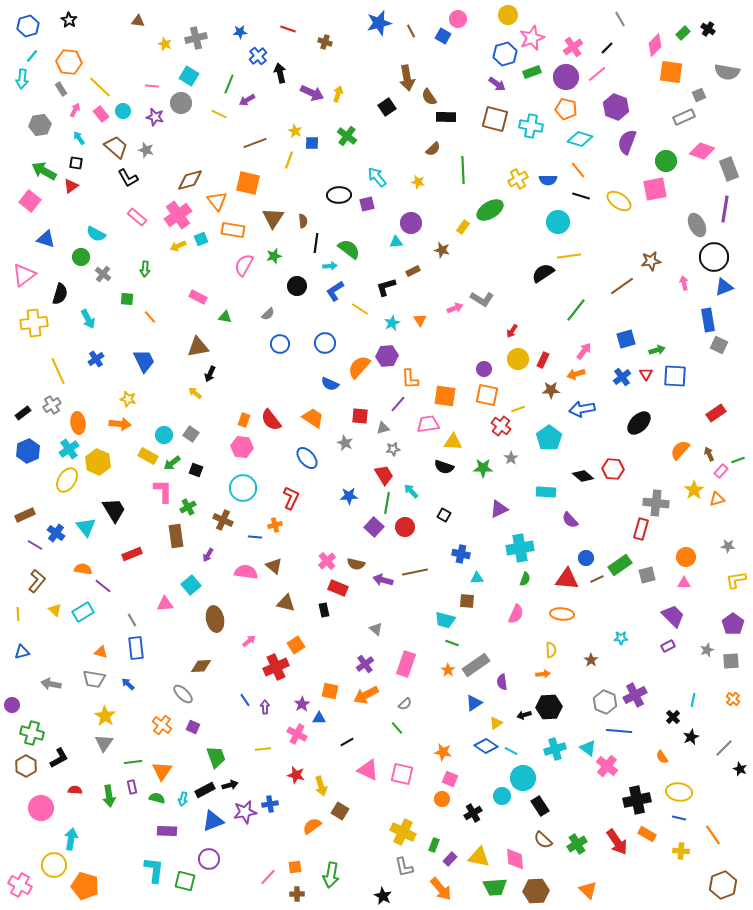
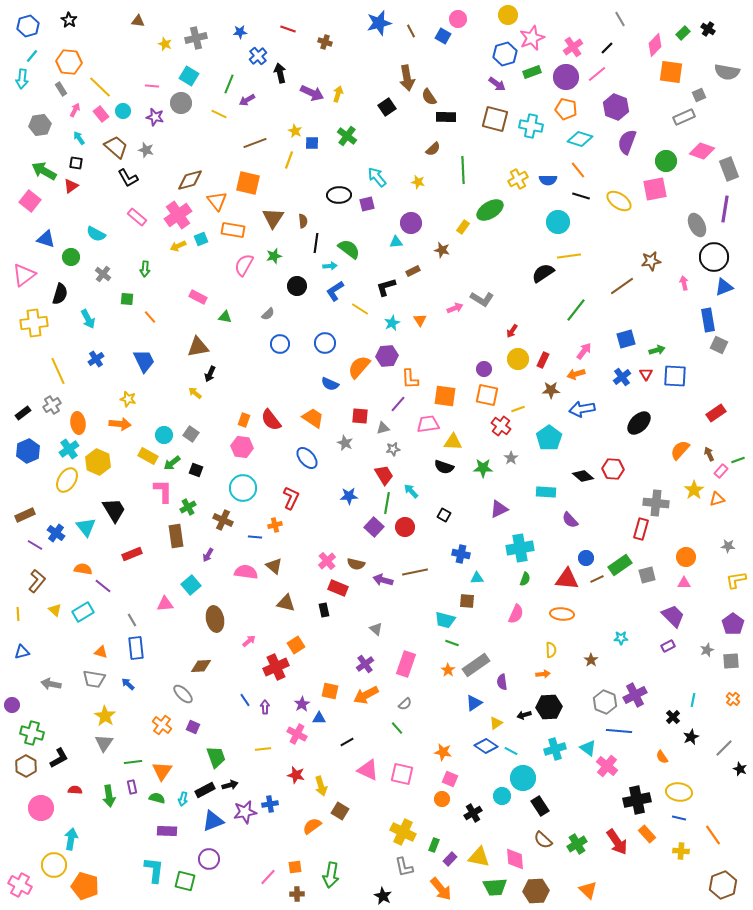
green circle at (81, 257): moved 10 px left
orange rectangle at (647, 834): rotated 18 degrees clockwise
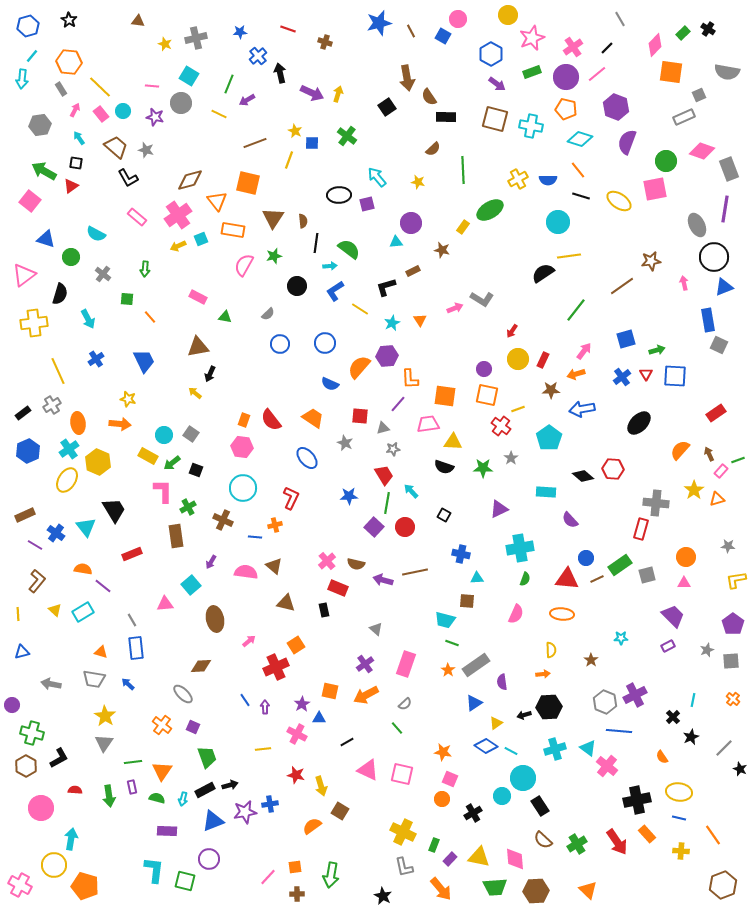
blue hexagon at (505, 54): moved 14 px left; rotated 15 degrees counterclockwise
purple arrow at (208, 555): moved 3 px right, 7 px down
green trapezoid at (216, 757): moved 9 px left
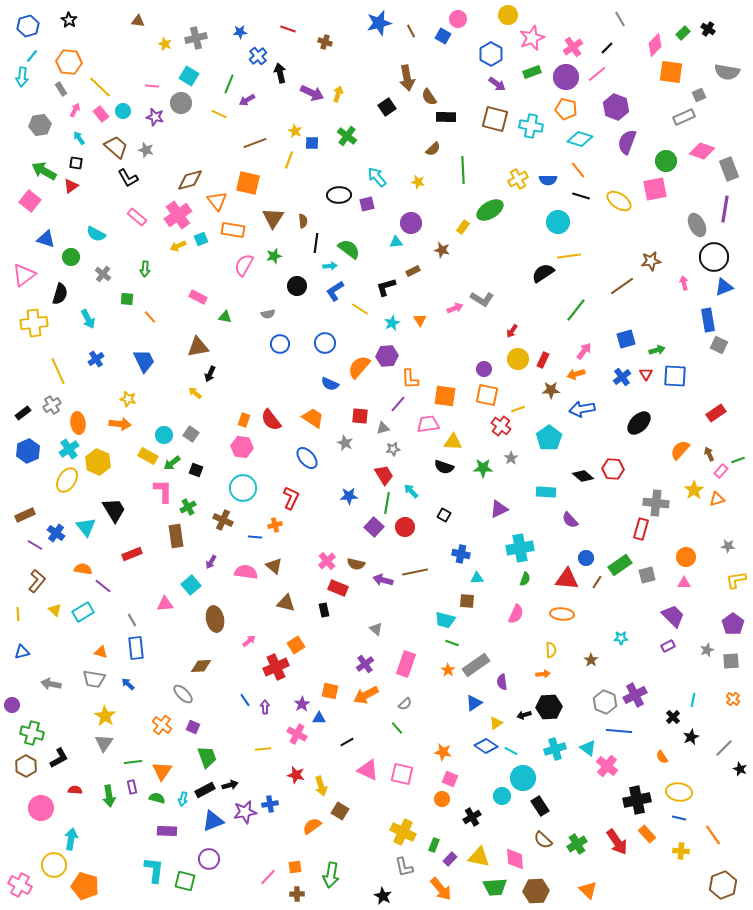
cyan arrow at (22, 79): moved 2 px up
gray semicircle at (268, 314): rotated 32 degrees clockwise
brown line at (597, 579): moved 3 px down; rotated 32 degrees counterclockwise
black cross at (473, 813): moved 1 px left, 4 px down
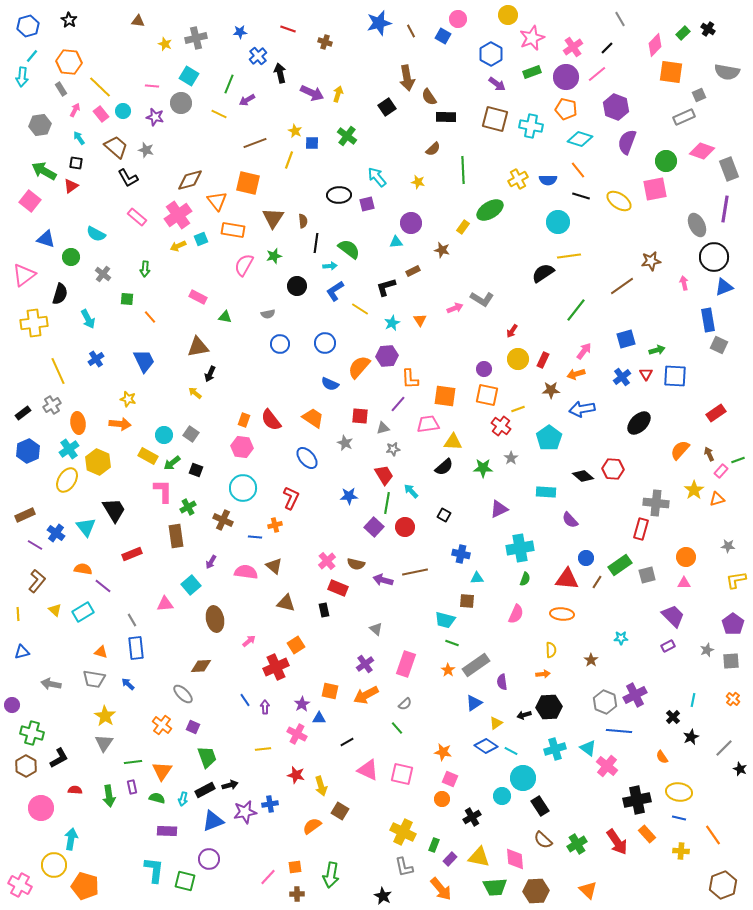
black semicircle at (444, 467): rotated 60 degrees counterclockwise
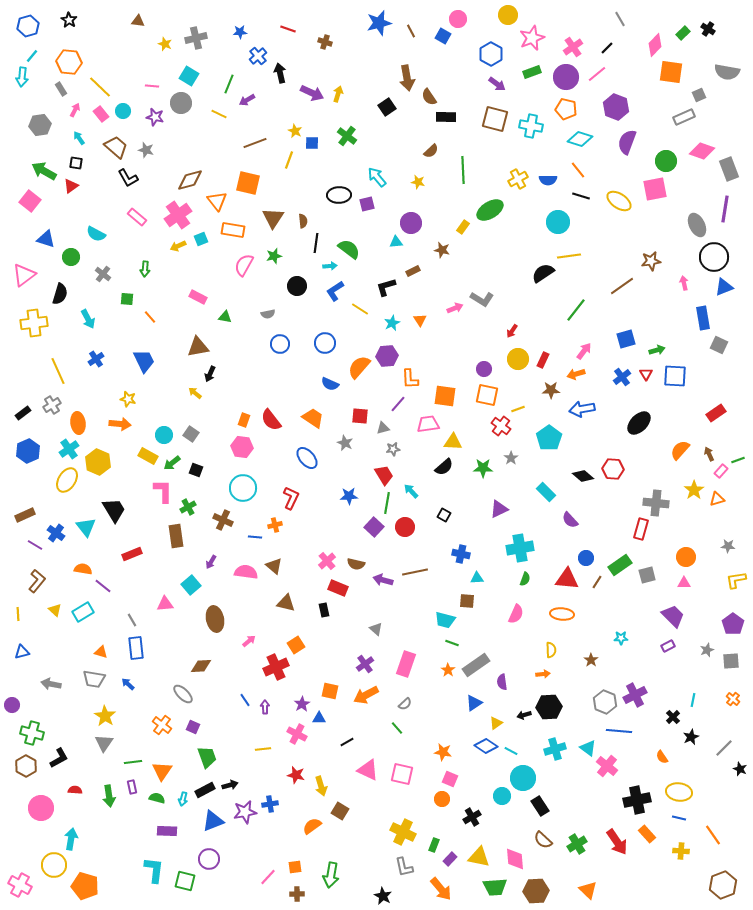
brown semicircle at (433, 149): moved 2 px left, 2 px down
blue rectangle at (708, 320): moved 5 px left, 2 px up
cyan rectangle at (546, 492): rotated 42 degrees clockwise
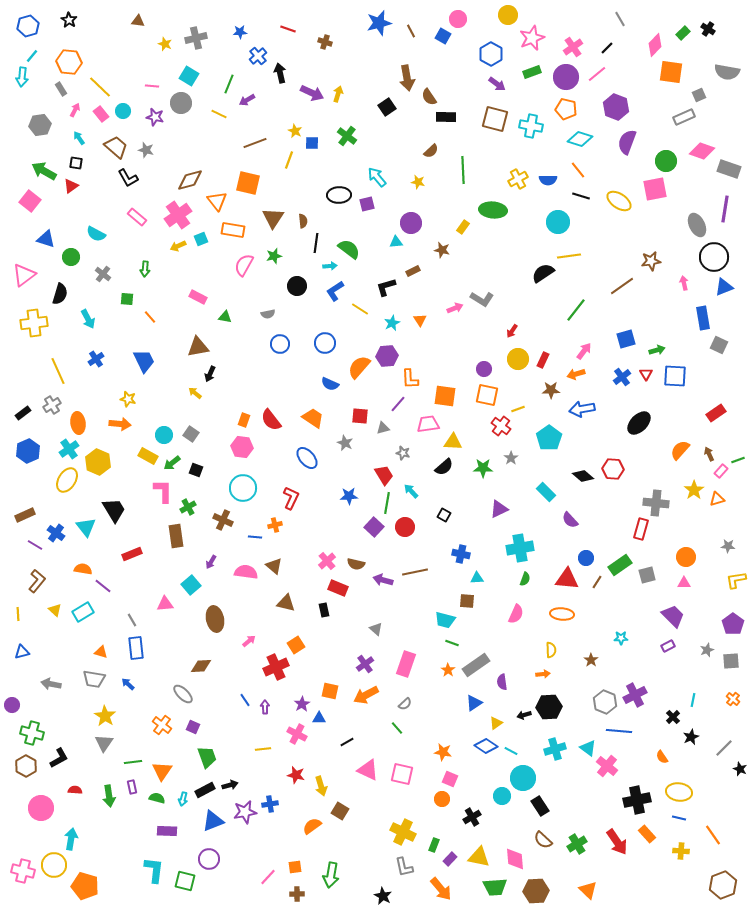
gray rectangle at (729, 169): rotated 50 degrees counterclockwise
green ellipse at (490, 210): moved 3 px right; rotated 36 degrees clockwise
gray star at (393, 449): moved 10 px right, 4 px down; rotated 24 degrees clockwise
pink cross at (20, 885): moved 3 px right, 14 px up; rotated 15 degrees counterclockwise
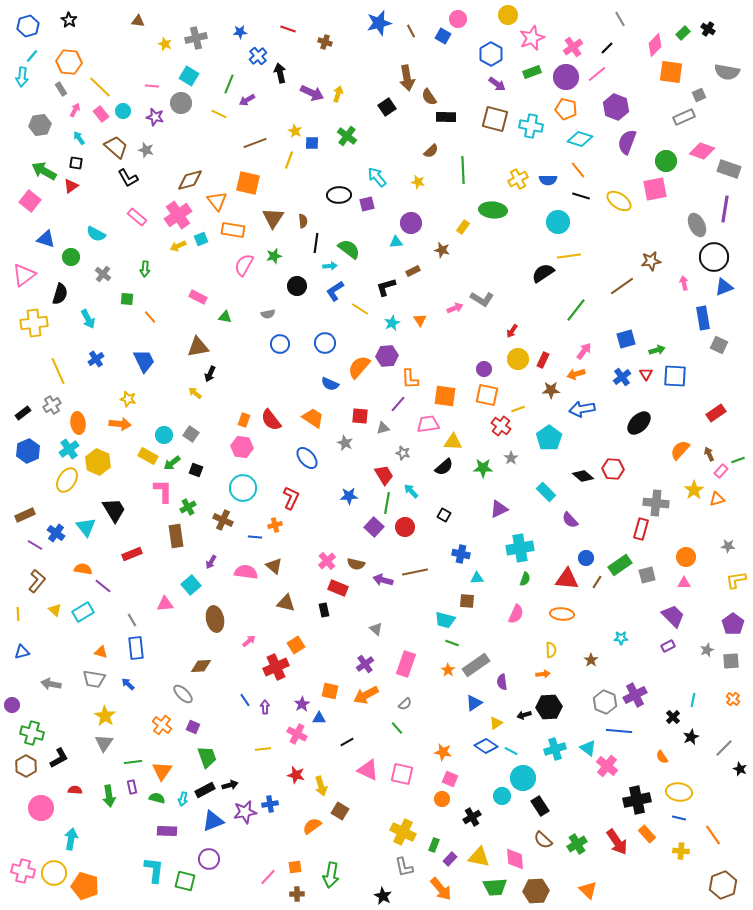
yellow circle at (54, 865): moved 8 px down
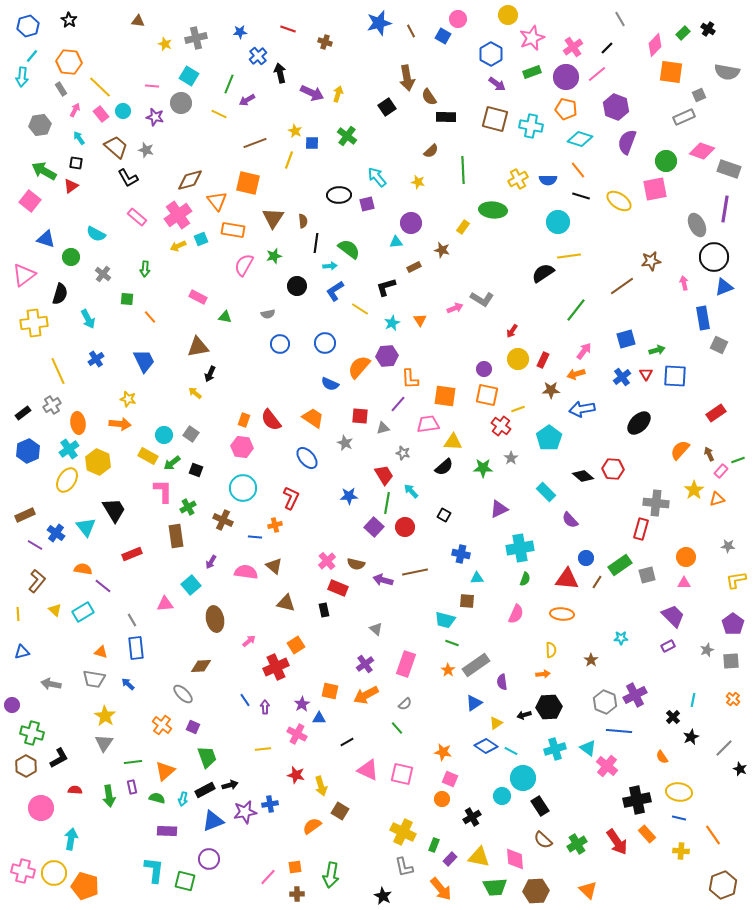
brown rectangle at (413, 271): moved 1 px right, 4 px up
orange triangle at (162, 771): moved 3 px right; rotated 15 degrees clockwise
